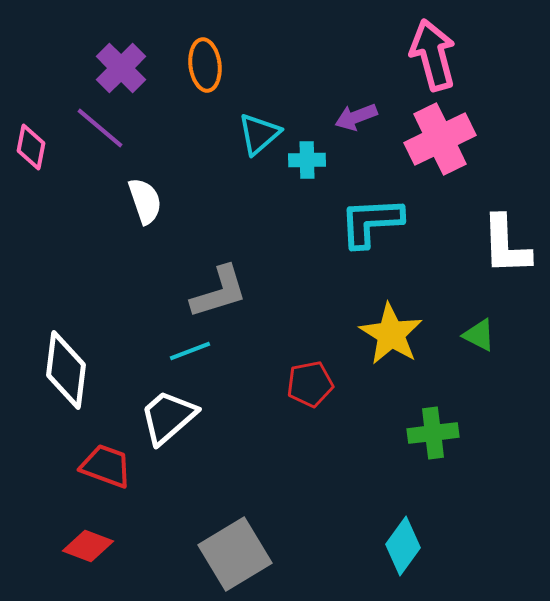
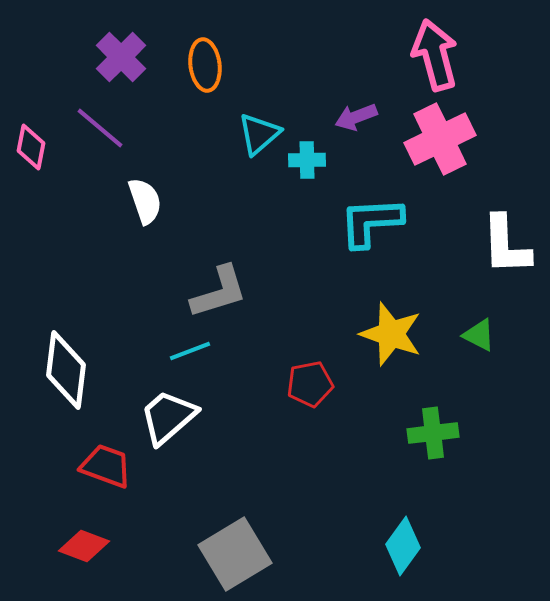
pink arrow: moved 2 px right
purple cross: moved 11 px up
yellow star: rotated 12 degrees counterclockwise
red diamond: moved 4 px left
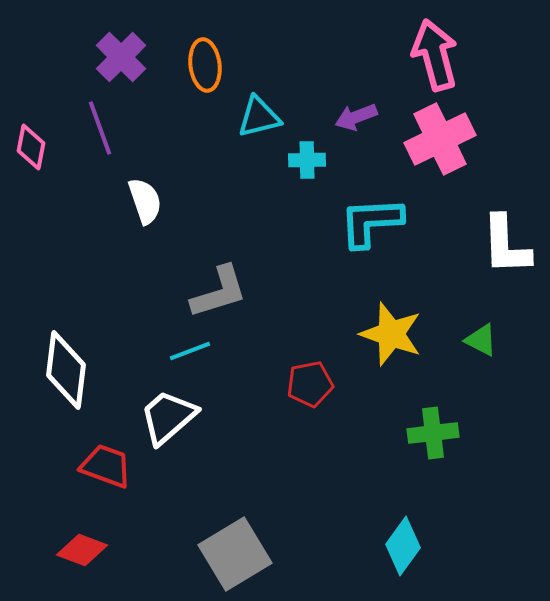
purple line: rotated 30 degrees clockwise
cyan triangle: moved 17 px up; rotated 27 degrees clockwise
green triangle: moved 2 px right, 5 px down
red diamond: moved 2 px left, 4 px down
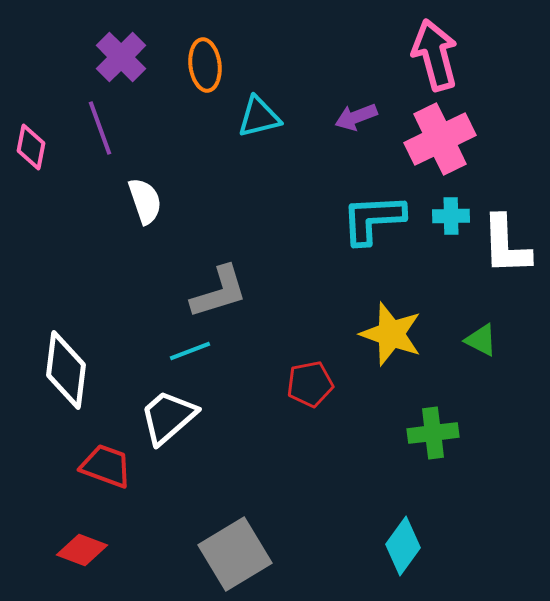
cyan cross: moved 144 px right, 56 px down
cyan L-shape: moved 2 px right, 3 px up
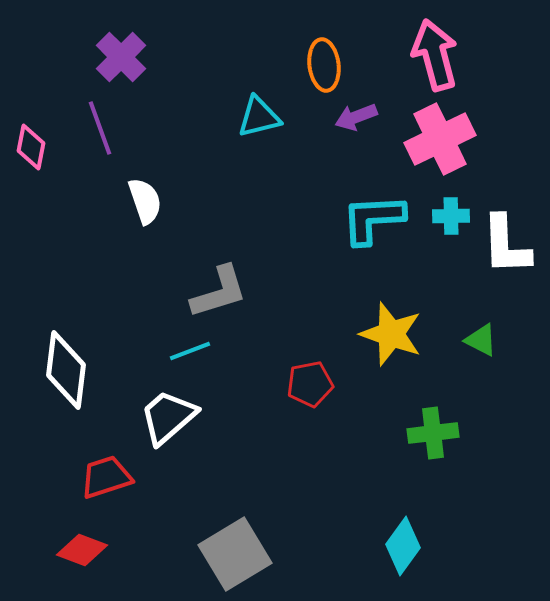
orange ellipse: moved 119 px right
red trapezoid: moved 11 px down; rotated 38 degrees counterclockwise
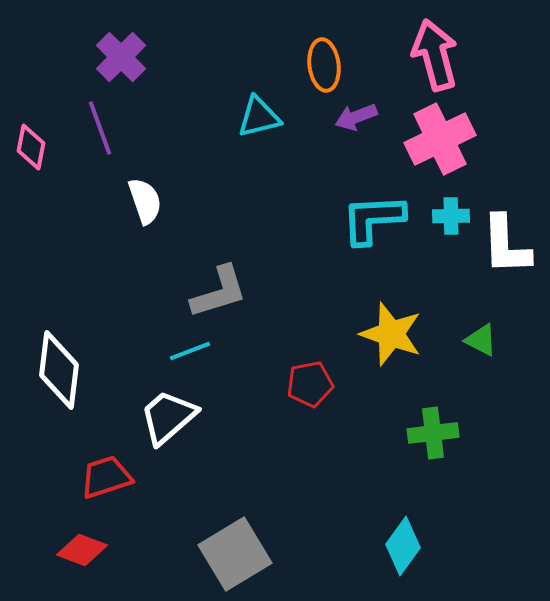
white diamond: moved 7 px left
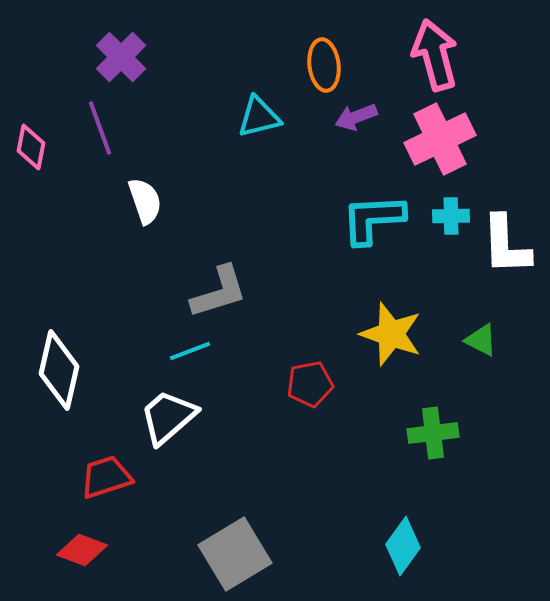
white diamond: rotated 6 degrees clockwise
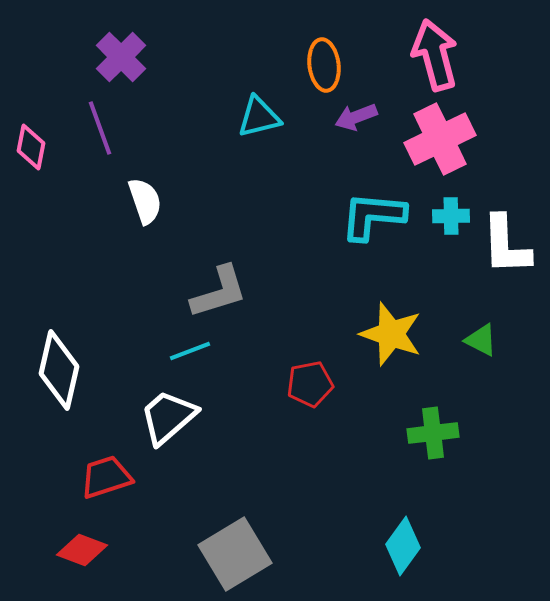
cyan L-shape: moved 3 px up; rotated 8 degrees clockwise
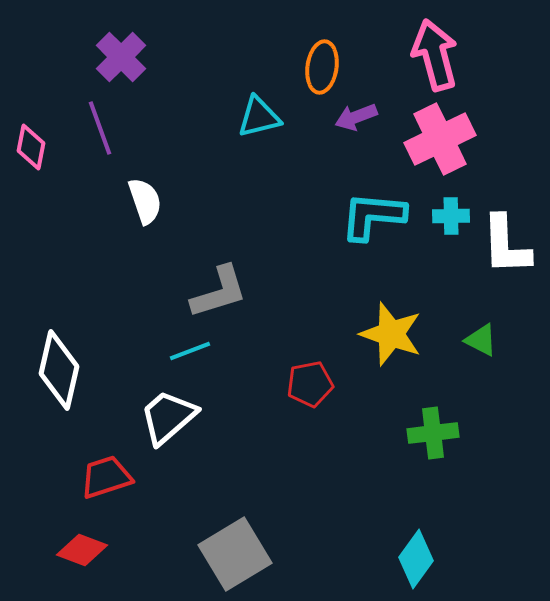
orange ellipse: moved 2 px left, 2 px down; rotated 15 degrees clockwise
cyan diamond: moved 13 px right, 13 px down
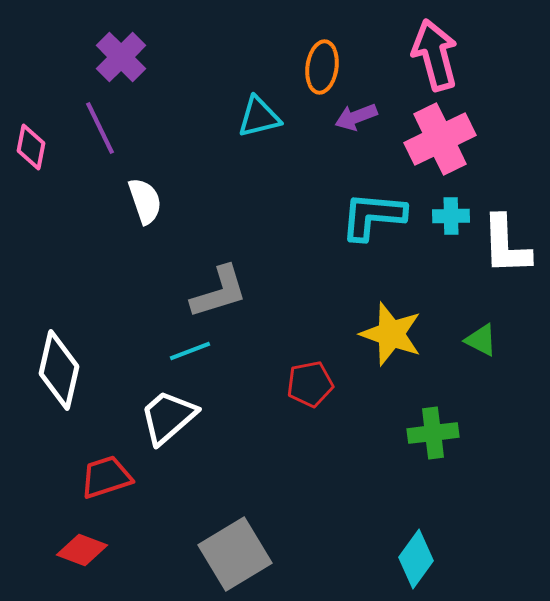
purple line: rotated 6 degrees counterclockwise
